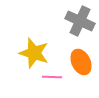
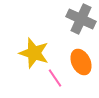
gray cross: moved 1 px right, 2 px up
pink line: moved 3 px right, 1 px down; rotated 54 degrees clockwise
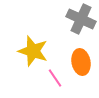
yellow star: moved 1 px left, 2 px up
orange ellipse: rotated 15 degrees clockwise
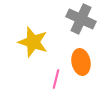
yellow star: moved 9 px up
pink line: moved 1 px right, 1 px down; rotated 48 degrees clockwise
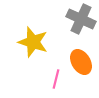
orange ellipse: rotated 20 degrees counterclockwise
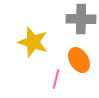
gray cross: rotated 24 degrees counterclockwise
orange ellipse: moved 2 px left, 2 px up
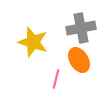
gray cross: moved 9 px down; rotated 12 degrees counterclockwise
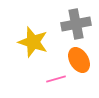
gray cross: moved 5 px left, 4 px up
pink line: rotated 60 degrees clockwise
